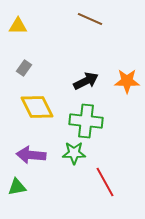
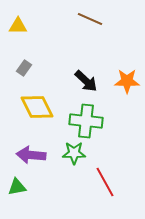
black arrow: rotated 70 degrees clockwise
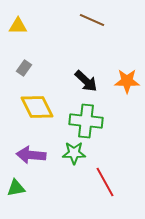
brown line: moved 2 px right, 1 px down
green triangle: moved 1 px left, 1 px down
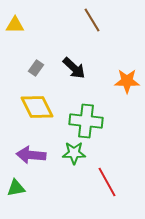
brown line: rotated 35 degrees clockwise
yellow triangle: moved 3 px left, 1 px up
gray rectangle: moved 12 px right
black arrow: moved 12 px left, 13 px up
red line: moved 2 px right
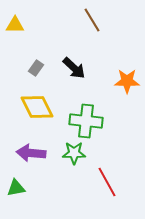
purple arrow: moved 2 px up
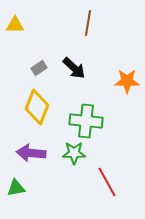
brown line: moved 4 px left, 3 px down; rotated 40 degrees clockwise
gray rectangle: moved 3 px right; rotated 21 degrees clockwise
yellow diamond: rotated 48 degrees clockwise
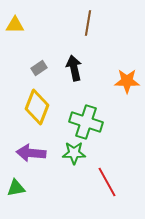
black arrow: rotated 145 degrees counterclockwise
green cross: moved 1 px down; rotated 12 degrees clockwise
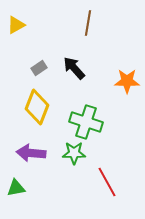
yellow triangle: moved 1 px right; rotated 30 degrees counterclockwise
black arrow: rotated 30 degrees counterclockwise
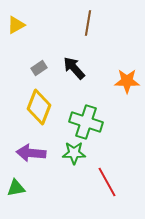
yellow diamond: moved 2 px right
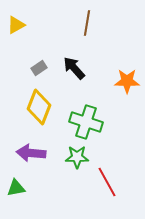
brown line: moved 1 px left
green star: moved 3 px right, 4 px down
